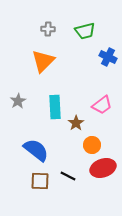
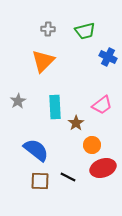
black line: moved 1 px down
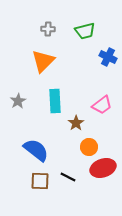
cyan rectangle: moved 6 px up
orange circle: moved 3 px left, 2 px down
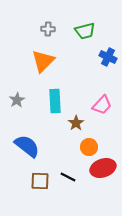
gray star: moved 1 px left, 1 px up
pink trapezoid: rotated 10 degrees counterclockwise
blue semicircle: moved 9 px left, 4 px up
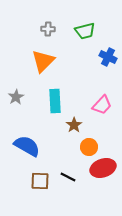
gray star: moved 1 px left, 3 px up
brown star: moved 2 px left, 2 px down
blue semicircle: rotated 8 degrees counterclockwise
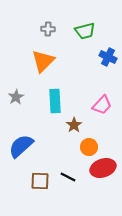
blue semicircle: moved 6 px left; rotated 72 degrees counterclockwise
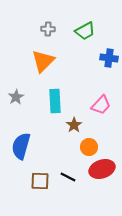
green trapezoid: rotated 15 degrees counterclockwise
blue cross: moved 1 px right, 1 px down; rotated 18 degrees counterclockwise
pink trapezoid: moved 1 px left
blue semicircle: rotated 32 degrees counterclockwise
red ellipse: moved 1 px left, 1 px down
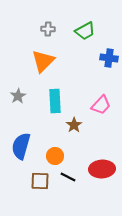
gray star: moved 2 px right, 1 px up
orange circle: moved 34 px left, 9 px down
red ellipse: rotated 15 degrees clockwise
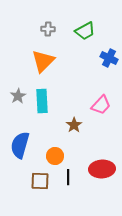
blue cross: rotated 18 degrees clockwise
cyan rectangle: moved 13 px left
blue semicircle: moved 1 px left, 1 px up
black line: rotated 63 degrees clockwise
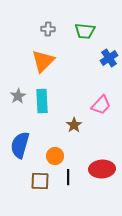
green trapezoid: rotated 35 degrees clockwise
blue cross: rotated 30 degrees clockwise
